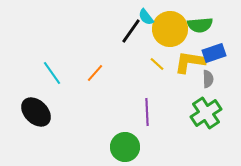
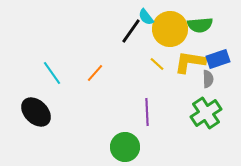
blue rectangle: moved 4 px right, 6 px down
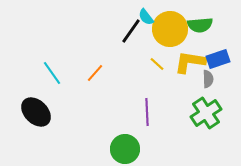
green circle: moved 2 px down
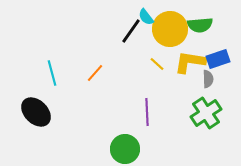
cyan line: rotated 20 degrees clockwise
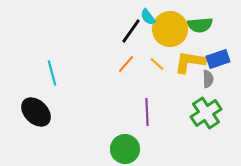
cyan semicircle: moved 2 px right
orange line: moved 31 px right, 9 px up
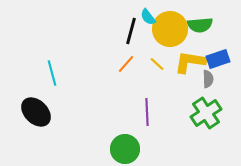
black line: rotated 20 degrees counterclockwise
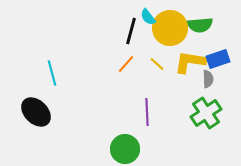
yellow circle: moved 1 px up
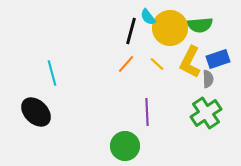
yellow L-shape: rotated 72 degrees counterclockwise
green circle: moved 3 px up
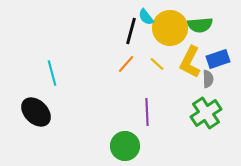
cyan semicircle: moved 2 px left
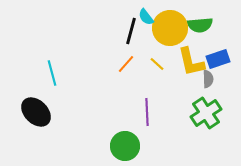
yellow L-shape: moved 1 px right; rotated 40 degrees counterclockwise
